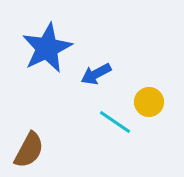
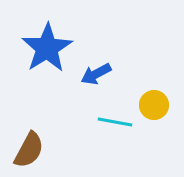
blue star: rotated 6 degrees counterclockwise
yellow circle: moved 5 px right, 3 px down
cyan line: rotated 24 degrees counterclockwise
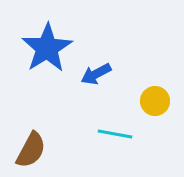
yellow circle: moved 1 px right, 4 px up
cyan line: moved 12 px down
brown semicircle: moved 2 px right
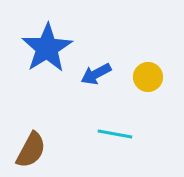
yellow circle: moved 7 px left, 24 px up
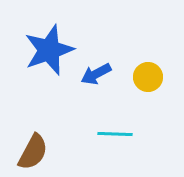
blue star: moved 2 px right, 2 px down; rotated 12 degrees clockwise
cyan line: rotated 8 degrees counterclockwise
brown semicircle: moved 2 px right, 2 px down
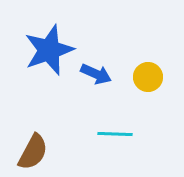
blue arrow: rotated 128 degrees counterclockwise
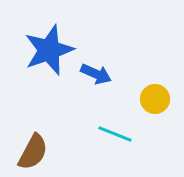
yellow circle: moved 7 px right, 22 px down
cyan line: rotated 20 degrees clockwise
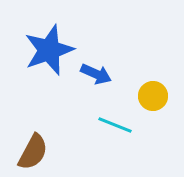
yellow circle: moved 2 px left, 3 px up
cyan line: moved 9 px up
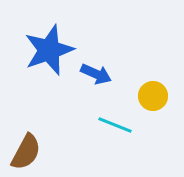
brown semicircle: moved 7 px left
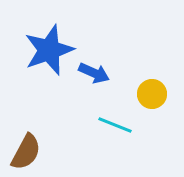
blue arrow: moved 2 px left, 1 px up
yellow circle: moved 1 px left, 2 px up
